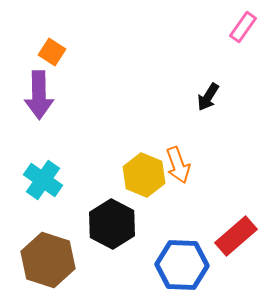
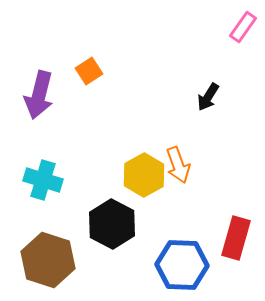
orange square: moved 37 px right, 19 px down; rotated 24 degrees clockwise
purple arrow: rotated 15 degrees clockwise
yellow hexagon: rotated 9 degrees clockwise
cyan cross: rotated 18 degrees counterclockwise
red rectangle: moved 2 px down; rotated 33 degrees counterclockwise
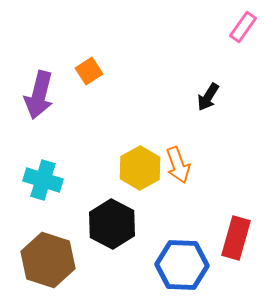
yellow hexagon: moved 4 px left, 7 px up
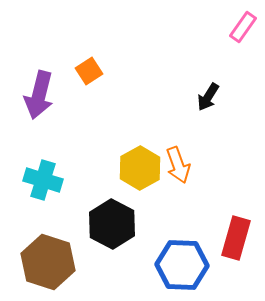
brown hexagon: moved 2 px down
